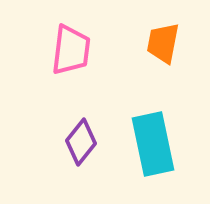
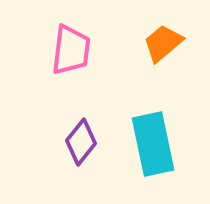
orange trapezoid: rotated 39 degrees clockwise
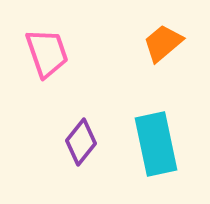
pink trapezoid: moved 24 px left, 3 px down; rotated 26 degrees counterclockwise
cyan rectangle: moved 3 px right
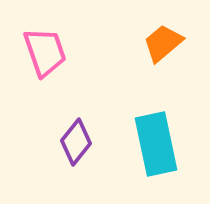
pink trapezoid: moved 2 px left, 1 px up
purple diamond: moved 5 px left
